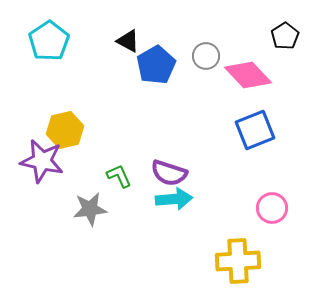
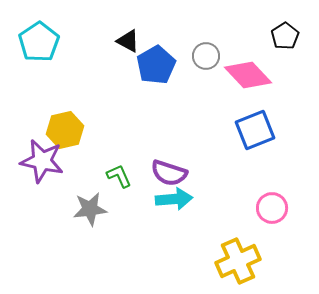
cyan pentagon: moved 10 px left, 1 px down
yellow cross: rotated 21 degrees counterclockwise
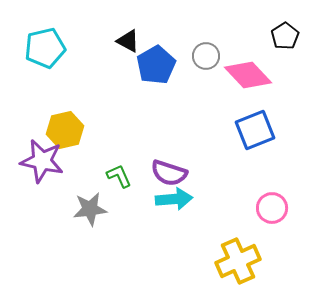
cyan pentagon: moved 6 px right, 6 px down; rotated 21 degrees clockwise
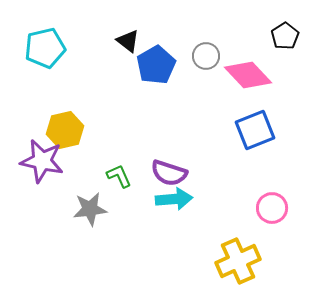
black triangle: rotated 10 degrees clockwise
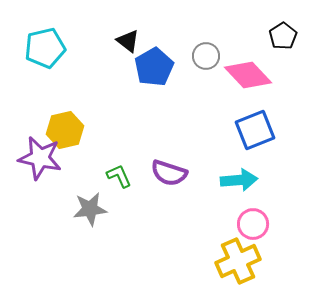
black pentagon: moved 2 px left
blue pentagon: moved 2 px left, 2 px down
purple star: moved 2 px left, 3 px up
cyan arrow: moved 65 px right, 19 px up
pink circle: moved 19 px left, 16 px down
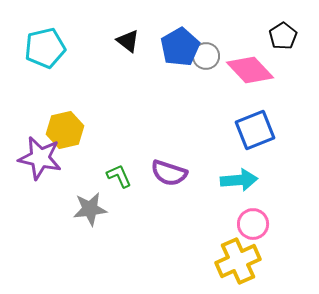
blue pentagon: moved 26 px right, 20 px up
pink diamond: moved 2 px right, 5 px up
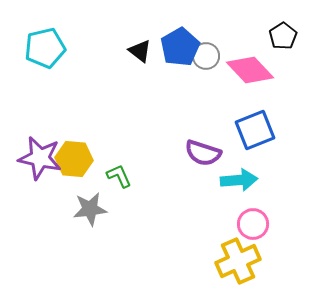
black triangle: moved 12 px right, 10 px down
yellow hexagon: moved 9 px right, 29 px down; rotated 18 degrees clockwise
purple semicircle: moved 34 px right, 20 px up
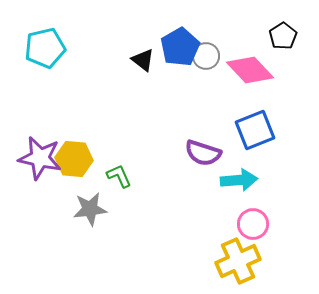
black triangle: moved 3 px right, 9 px down
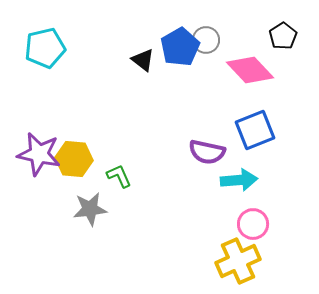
gray circle: moved 16 px up
purple semicircle: moved 4 px right, 1 px up; rotated 6 degrees counterclockwise
purple star: moved 1 px left, 4 px up
